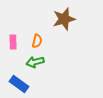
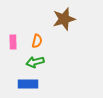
blue rectangle: moved 9 px right; rotated 36 degrees counterclockwise
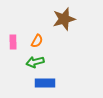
orange semicircle: rotated 16 degrees clockwise
blue rectangle: moved 17 px right, 1 px up
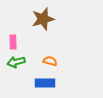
brown star: moved 21 px left
orange semicircle: moved 13 px right, 20 px down; rotated 104 degrees counterclockwise
green arrow: moved 19 px left
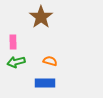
brown star: moved 2 px left, 2 px up; rotated 20 degrees counterclockwise
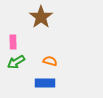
green arrow: rotated 18 degrees counterclockwise
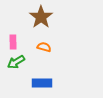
orange semicircle: moved 6 px left, 14 px up
blue rectangle: moved 3 px left
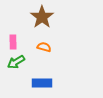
brown star: moved 1 px right
